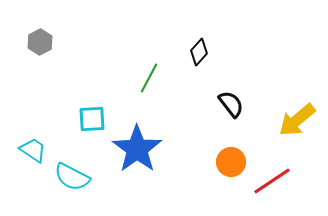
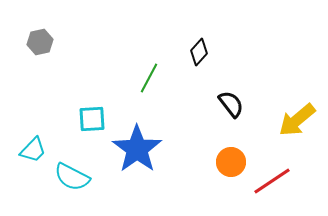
gray hexagon: rotated 15 degrees clockwise
cyan trapezoid: rotated 100 degrees clockwise
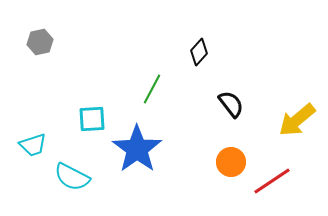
green line: moved 3 px right, 11 px down
cyan trapezoid: moved 5 px up; rotated 28 degrees clockwise
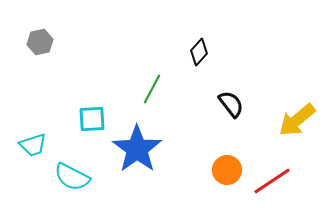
orange circle: moved 4 px left, 8 px down
